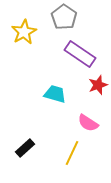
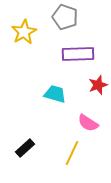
gray pentagon: moved 1 px right; rotated 15 degrees counterclockwise
purple rectangle: moved 2 px left; rotated 36 degrees counterclockwise
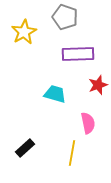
pink semicircle: rotated 135 degrees counterclockwise
yellow line: rotated 15 degrees counterclockwise
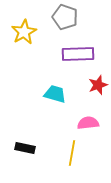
pink semicircle: rotated 85 degrees counterclockwise
black rectangle: rotated 54 degrees clockwise
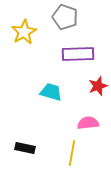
red star: moved 1 px down
cyan trapezoid: moved 4 px left, 2 px up
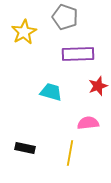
yellow line: moved 2 px left
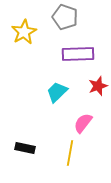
cyan trapezoid: moved 6 px right; rotated 60 degrees counterclockwise
pink semicircle: moved 5 px left; rotated 45 degrees counterclockwise
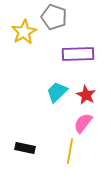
gray pentagon: moved 11 px left
red star: moved 12 px left, 9 px down; rotated 24 degrees counterclockwise
yellow line: moved 2 px up
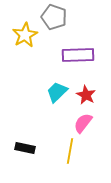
yellow star: moved 1 px right, 3 px down
purple rectangle: moved 1 px down
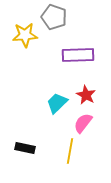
yellow star: rotated 25 degrees clockwise
cyan trapezoid: moved 11 px down
